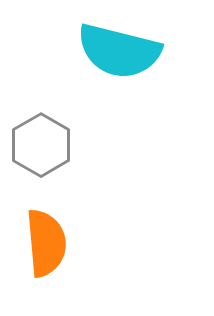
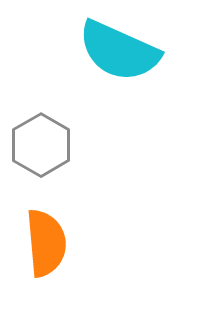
cyan semicircle: rotated 10 degrees clockwise
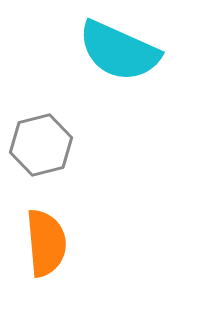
gray hexagon: rotated 16 degrees clockwise
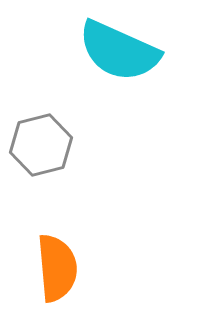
orange semicircle: moved 11 px right, 25 px down
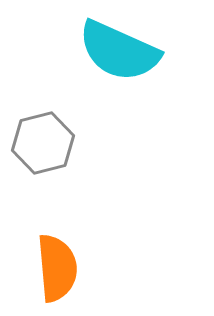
gray hexagon: moved 2 px right, 2 px up
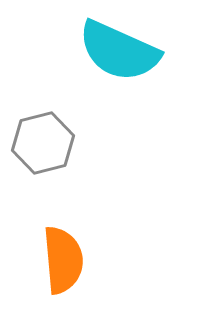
orange semicircle: moved 6 px right, 8 px up
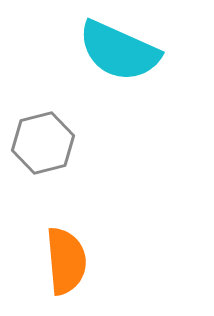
orange semicircle: moved 3 px right, 1 px down
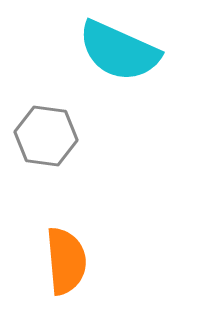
gray hexagon: moved 3 px right, 7 px up; rotated 22 degrees clockwise
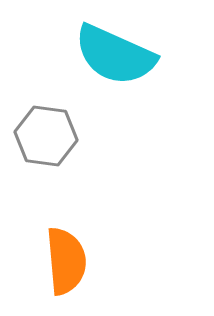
cyan semicircle: moved 4 px left, 4 px down
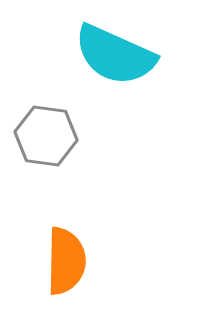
orange semicircle: rotated 6 degrees clockwise
